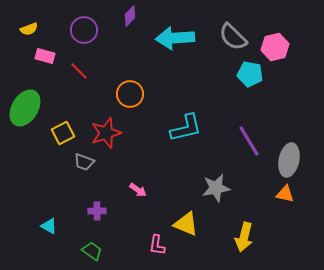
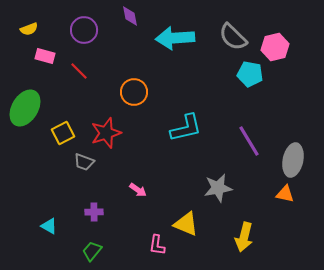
purple diamond: rotated 55 degrees counterclockwise
orange circle: moved 4 px right, 2 px up
gray ellipse: moved 4 px right
gray star: moved 2 px right
purple cross: moved 3 px left, 1 px down
green trapezoid: rotated 85 degrees counterclockwise
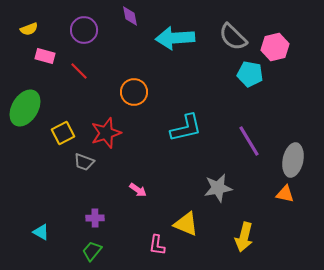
purple cross: moved 1 px right, 6 px down
cyan triangle: moved 8 px left, 6 px down
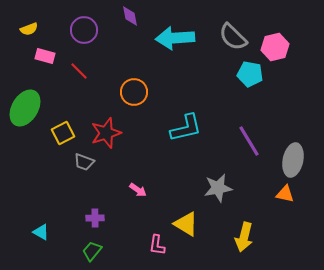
yellow triangle: rotated 8 degrees clockwise
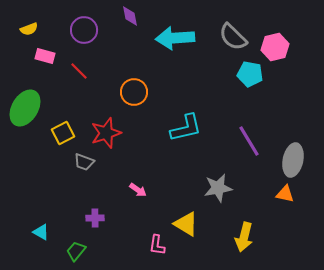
green trapezoid: moved 16 px left
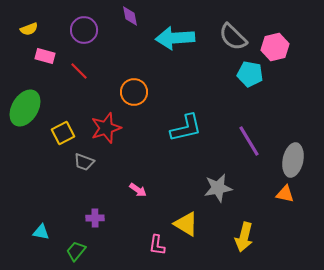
red star: moved 5 px up
cyan triangle: rotated 18 degrees counterclockwise
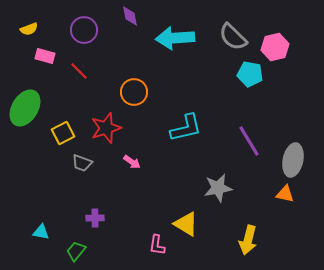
gray trapezoid: moved 2 px left, 1 px down
pink arrow: moved 6 px left, 28 px up
yellow arrow: moved 4 px right, 3 px down
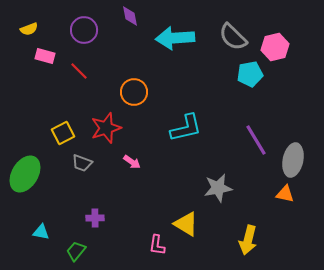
cyan pentagon: rotated 20 degrees counterclockwise
green ellipse: moved 66 px down
purple line: moved 7 px right, 1 px up
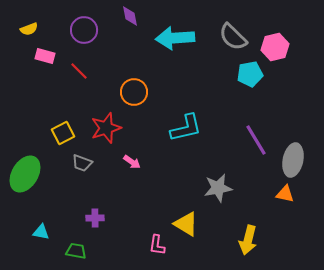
green trapezoid: rotated 60 degrees clockwise
